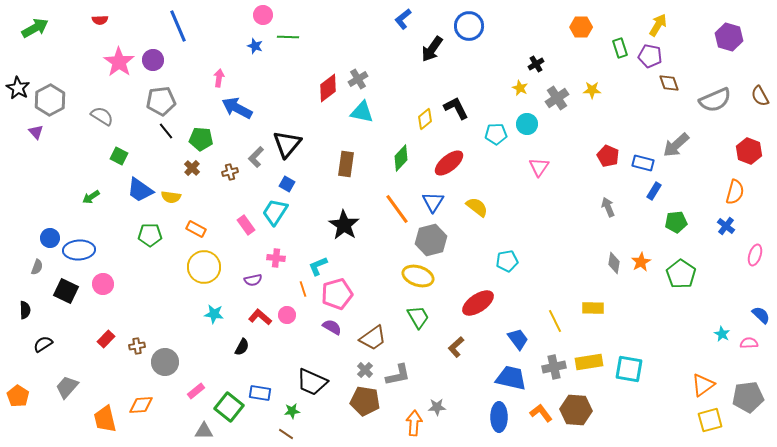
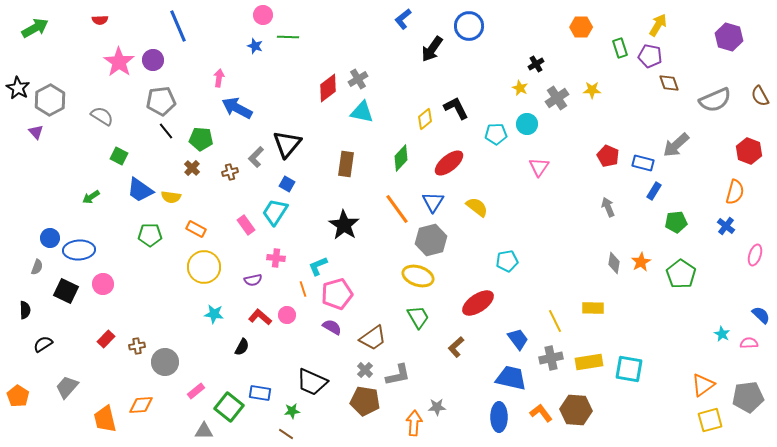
gray cross at (554, 367): moved 3 px left, 9 px up
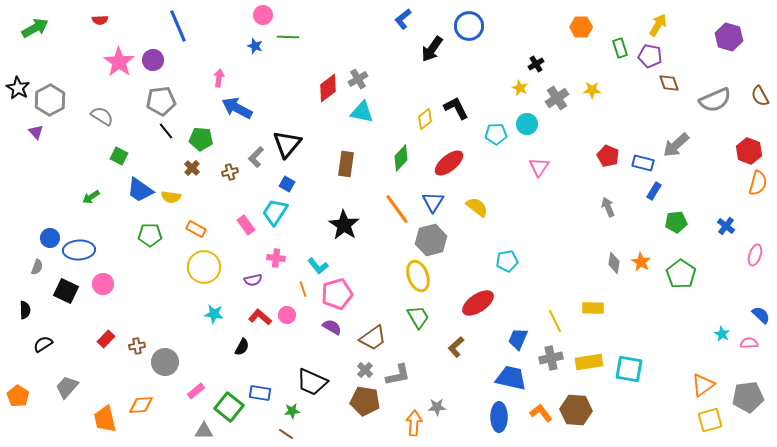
orange semicircle at (735, 192): moved 23 px right, 9 px up
orange star at (641, 262): rotated 12 degrees counterclockwise
cyan L-shape at (318, 266): rotated 105 degrees counterclockwise
yellow ellipse at (418, 276): rotated 52 degrees clockwise
blue trapezoid at (518, 339): rotated 120 degrees counterclockwise
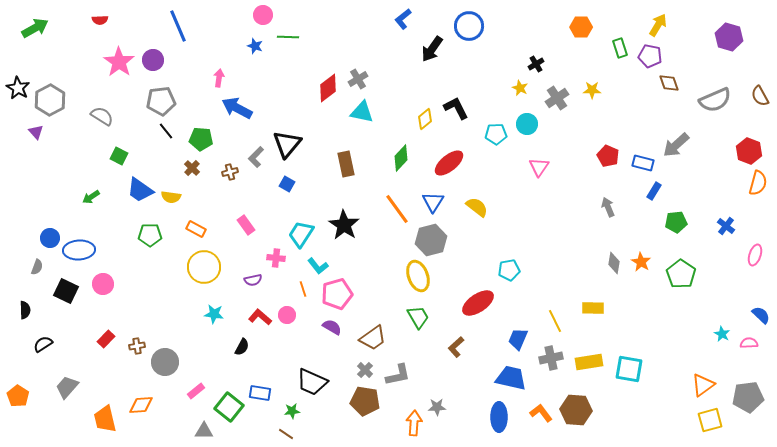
brown rectangle at (346, 164): rotated 20 degrees counterclockwise
cyan trapezoid at (275, 212): moved 26 px right, 22 px down
cyan pentagon at (507, 261): moved 2 px right, 9 px down
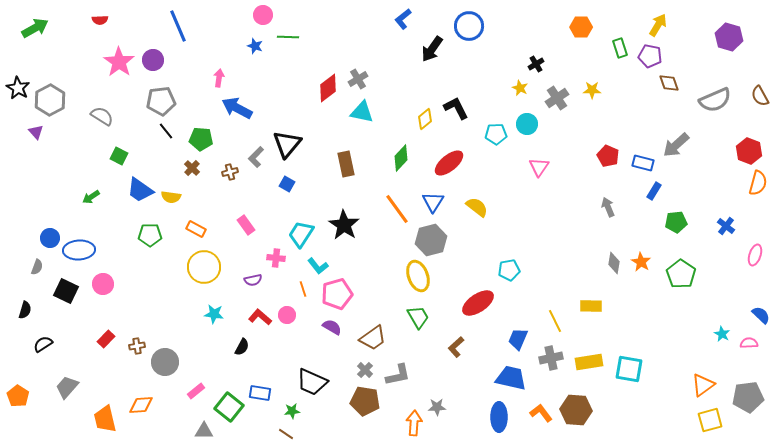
yellow rectangle at (593, 308): moved 2 px left, 2 px up
black semicircle at (25, 310): rotated 18 degrees clockwise
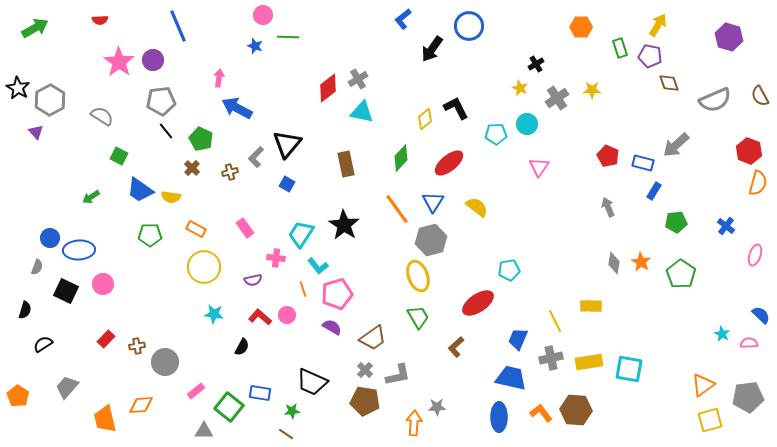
green pentagon at (201, 139): rotated 20 degrees clockwise
pink rectangle at (246, 225): moved 1 px left, 3 px down
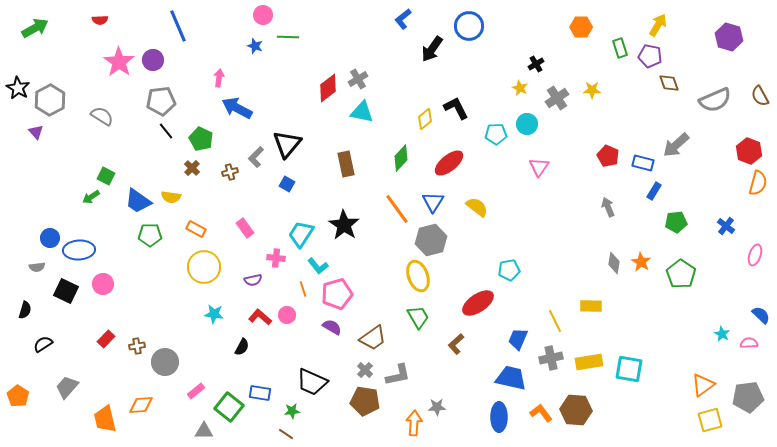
green square at (119, 156): moved 13 px left, 20 px down
blue trapezoid at (140, 190): moved 2 px left, 11 px down
gray semicircle at (37, 267): rotated 63 degrees clockwise
brown L-shape at (456, 347): moved 3 px up
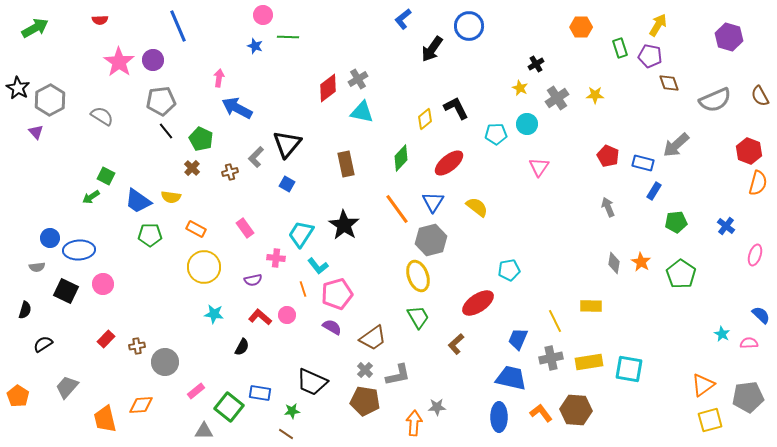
yellow star at (592, 90): moved 3 px right, 5 px down
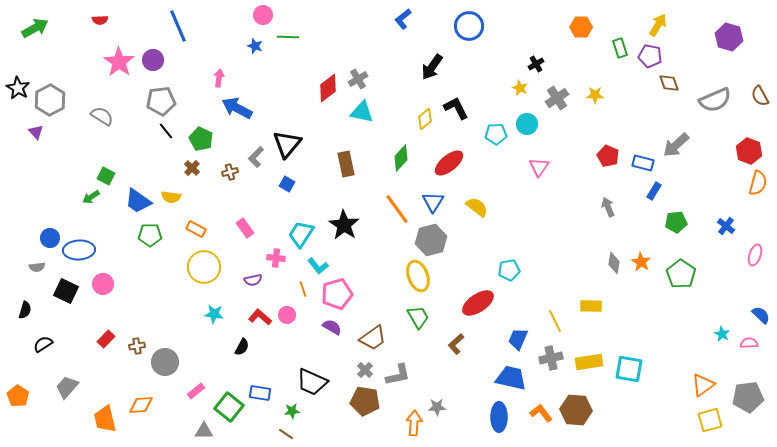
black arrow at (432, 49): moved 18 px down
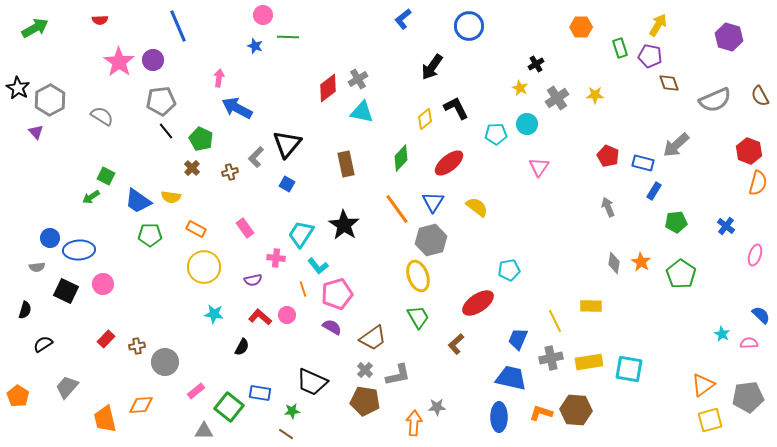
orange L-shape at (541, 413): rotated 35 degrees counterclockwise
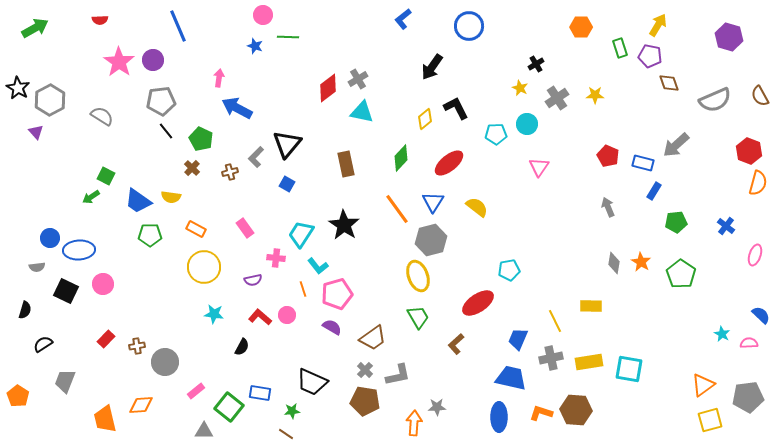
gray trapezoid at (67, 387): moved 2 px left, 6 px up; rotated 20 degrees counterclockwise
